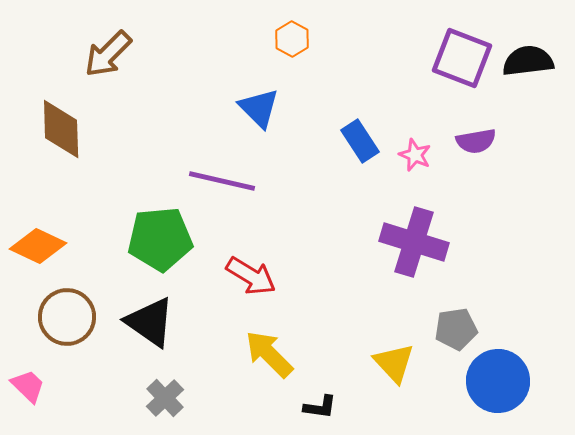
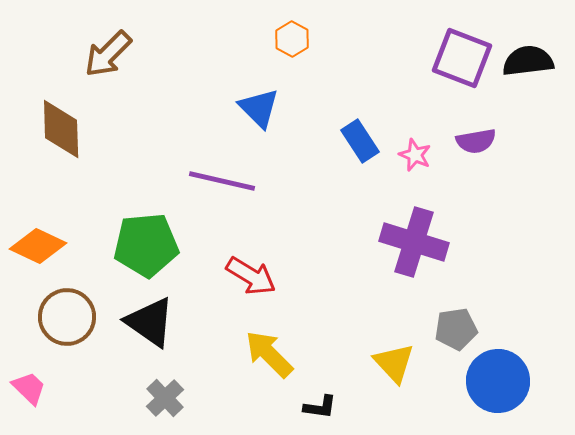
green pentagon: moved 14 px left, 6 px down
pink trapezoid: moved 1 px right, 2 px down
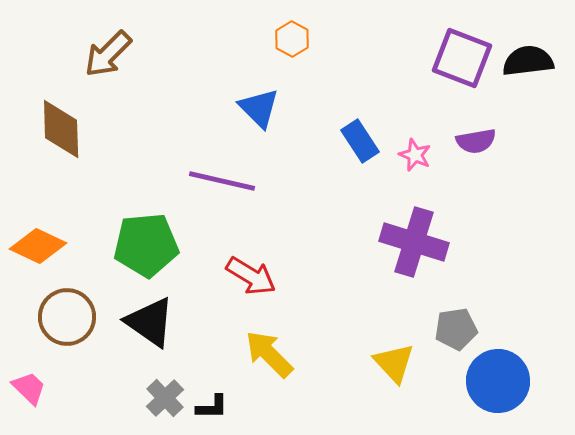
black L-shape: moved 108 px left; rotated 8 degrees counterclockwise
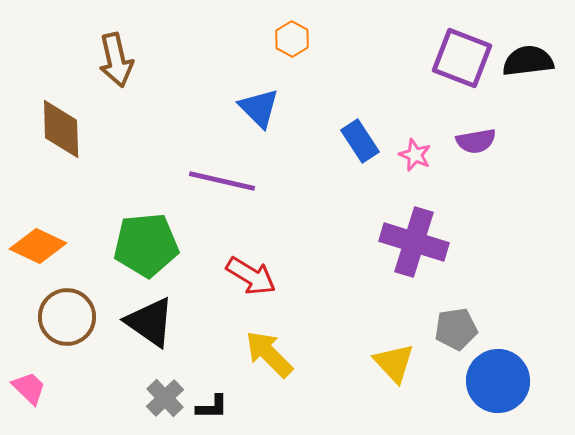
brown arrow: moved 8 px right, 6 px down; rotated 58 degrees counterclockwise
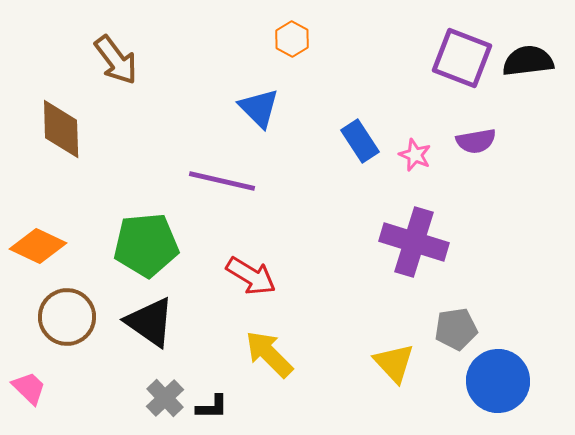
brown arrow: rotated 24 degrees counterclockwise
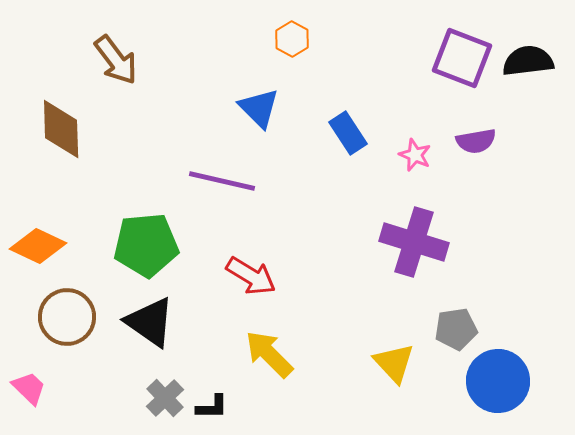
blue rectangle: moved 12 px left, 8 px up
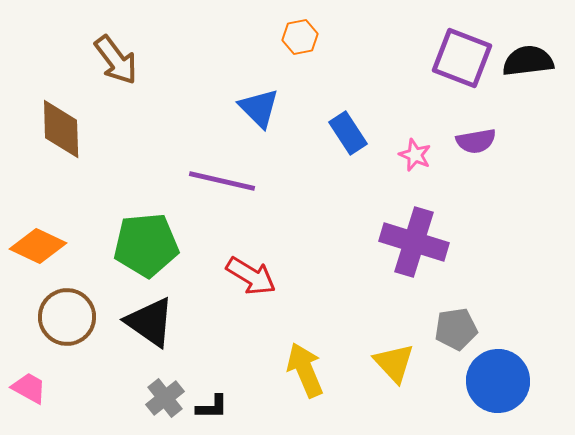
orange hexagon: moved 8 px right, 2 px up; rotated 20 degrees clockwise
yellow arrow: moved 36 px right, 16 px down; rotated 22 degrees clockwise
pink trapezoid: rotated 15 degrees counterclockwise
gray cross: rotated 6 degrees clockwise
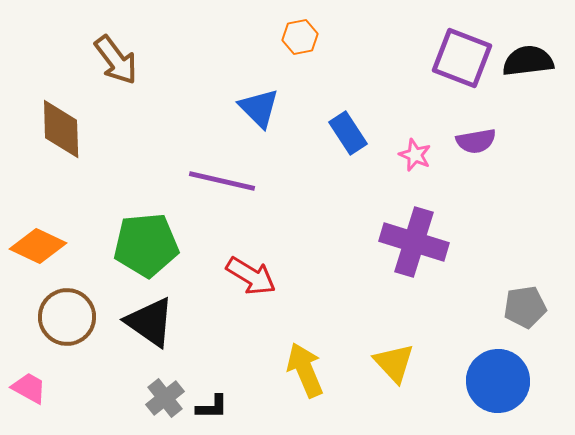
gray pentagon: moved 69 px right, 22 px up
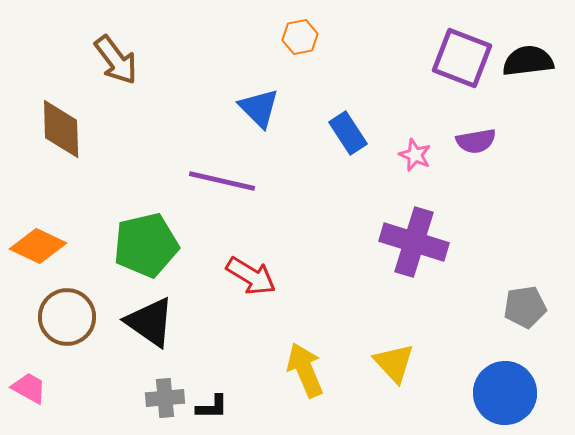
green pentagon: rotated 8 degrees counterclockwise
blue circle: moved 7 px right, 12 px down
gray cross: rotated 33 degrees clockwise
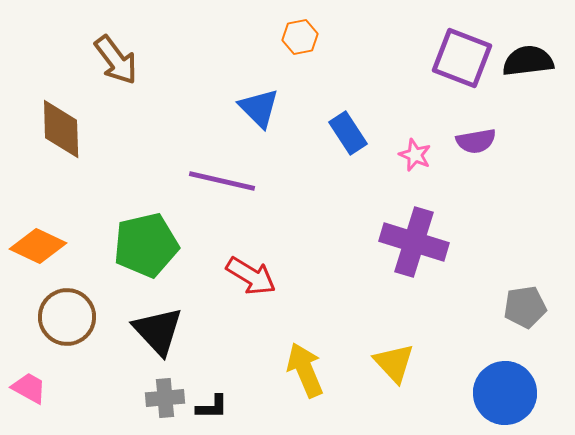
black triangle: moved 8 px right, 9 px down; rotated 12 degrees clockwise
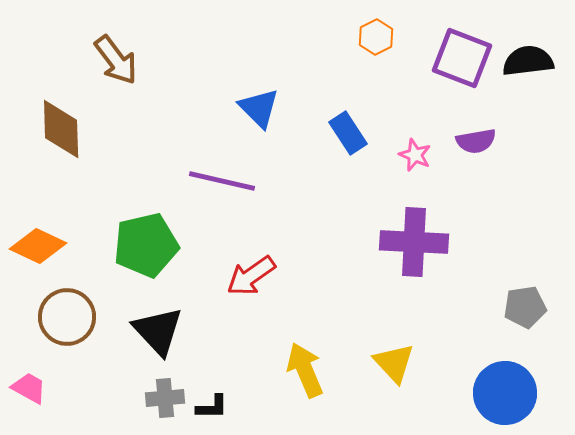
orange hexagon: moved 76 px right; rotated 16 degrees counterclockwise
purple cross: rotated 14 degrees counterclockwise
red arrow: rotated 114 degrees clockwise
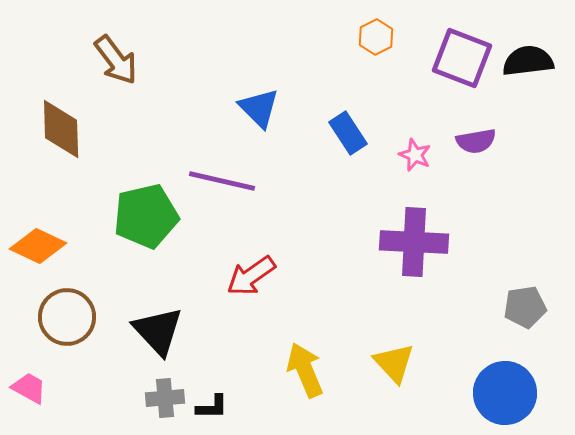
green pentagon: moved 29 px up
